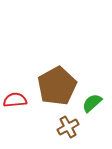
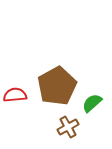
red semicircle: moved 5 px up
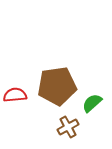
brown pentagon: rotated 21 degrees clockwise
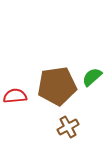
red semicircle: moved 1 px down
green semicircle: moved 26 px up
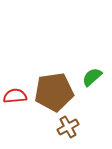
brown pentagon: moved 3 px left, 6 px down
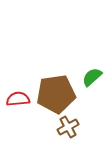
brown pentagon: moved 2 px right, 2 px down
red semicircle: moved 3 px right, 3 px down
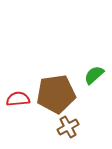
green semicircle: moved 2 px right, 2 px up
